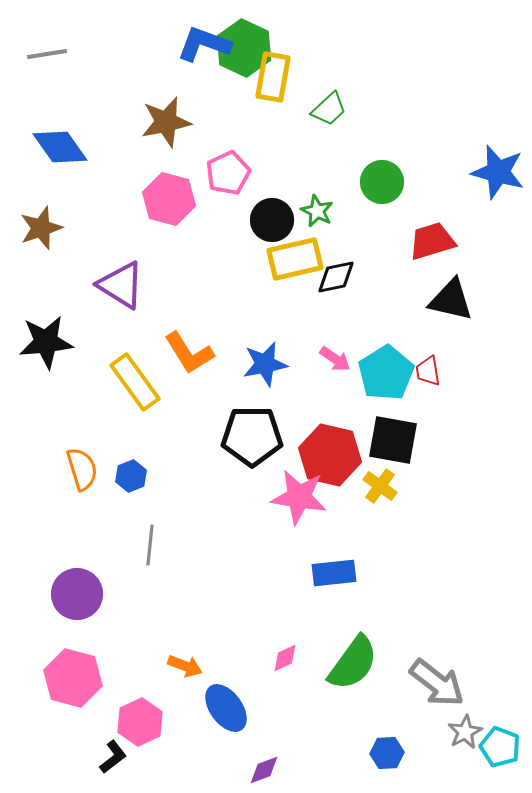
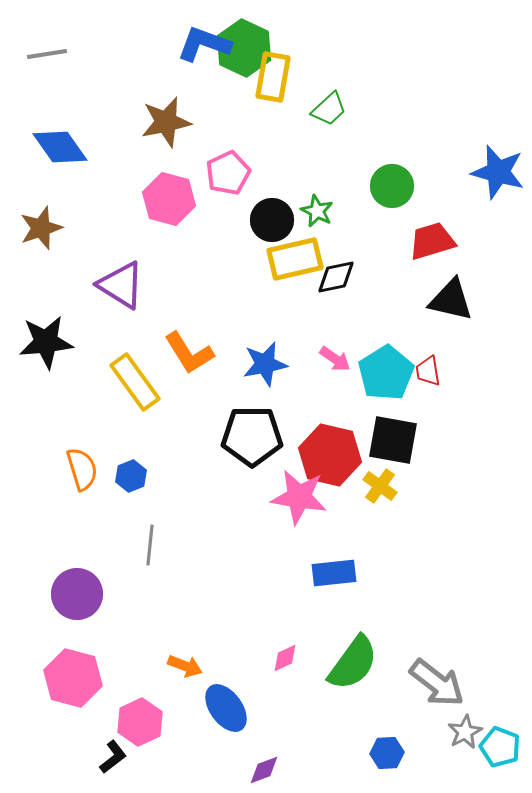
green circle at (382, 182): moved 10 px right, 4 px down
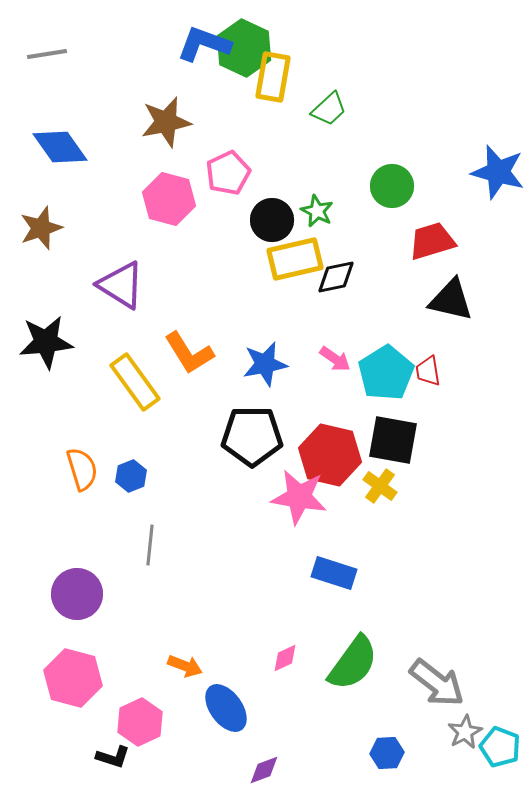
blue rectangle at (334, 573): rotated 24 degrees clockwise
black L-shape at (113, 757): rotated 56 degrees clockwise
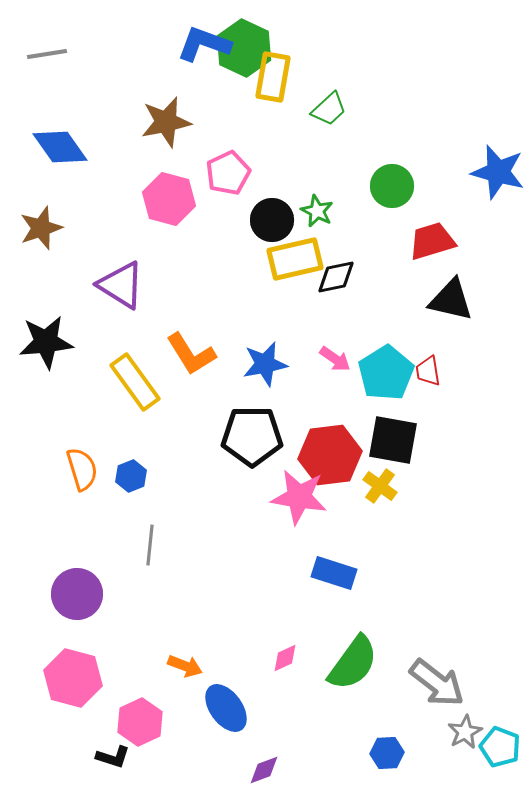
orange L-shape at (189, 353): moved 2 px right, 1 px down
red hexagon at (330, 455): rotated 20 degrees counterclockwise
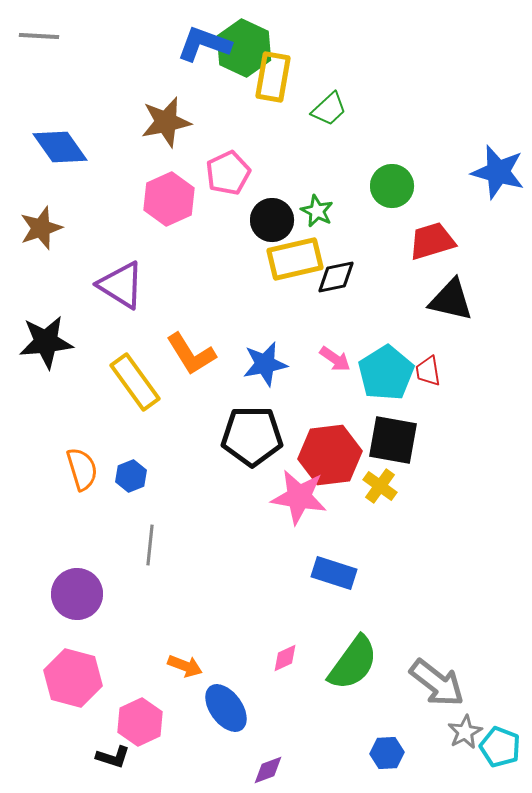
gray line at (47, 54): moved 8 px left, 18 px up; rotated 12 degrees clockwise
pink hexagon at (169, 199): rotated 21 degrees clockwise
purple diamond at (264, 770): moved 4 px right
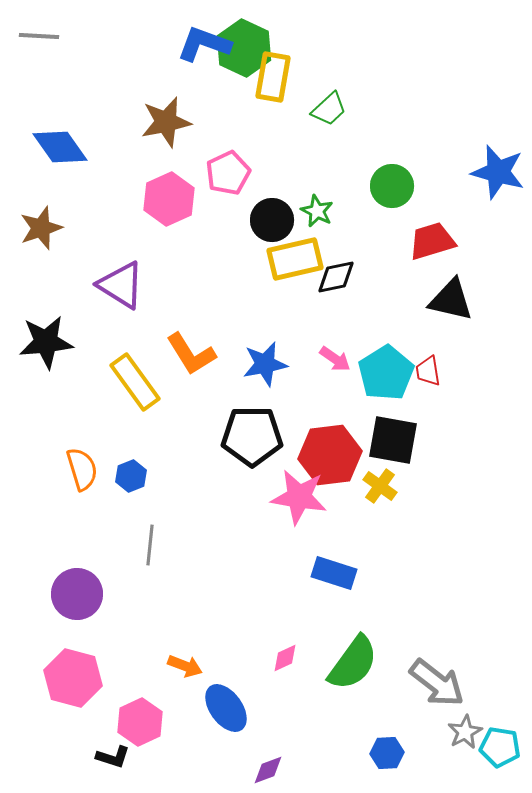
cyan pentagon at (500, 747): rotated 12 degrees counterclockwise
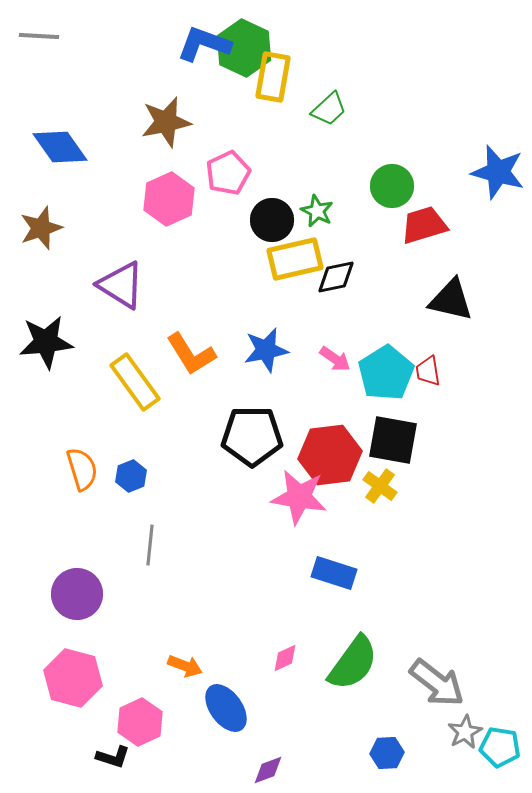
red trapezoid at (432, 241): moved 8 px left, 16 px up
blue star at (265, 364): moved 1 px right, 14 px up
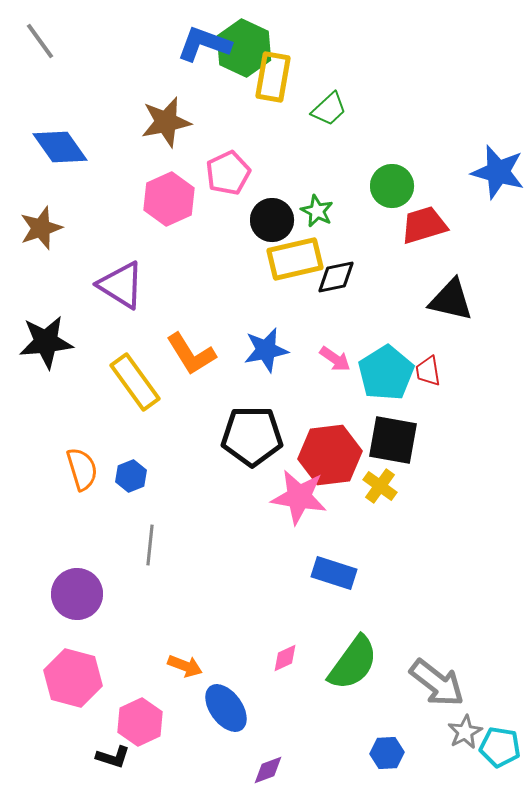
gray line at (39, 36): moved 1 px right, 5 px down; rotated 51 degrees clockwise
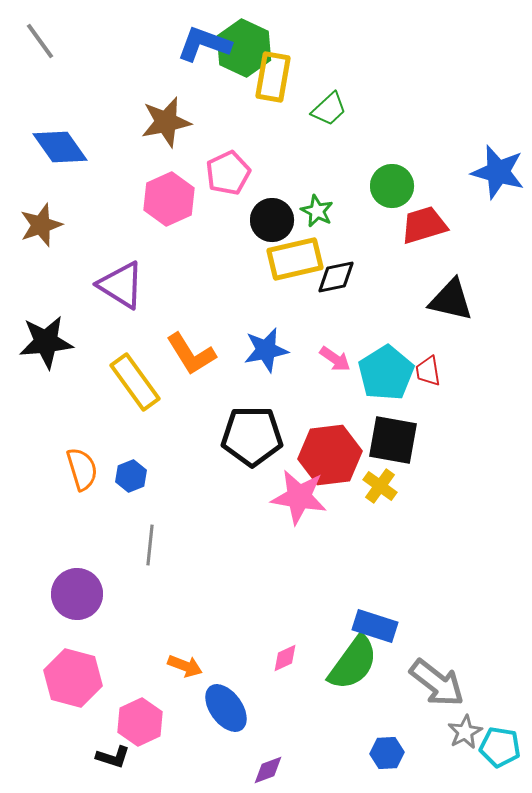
brown star at (41, 228): moved 3 px up
blue rectangle at (334, 573): moved 41 px right, 53 px down
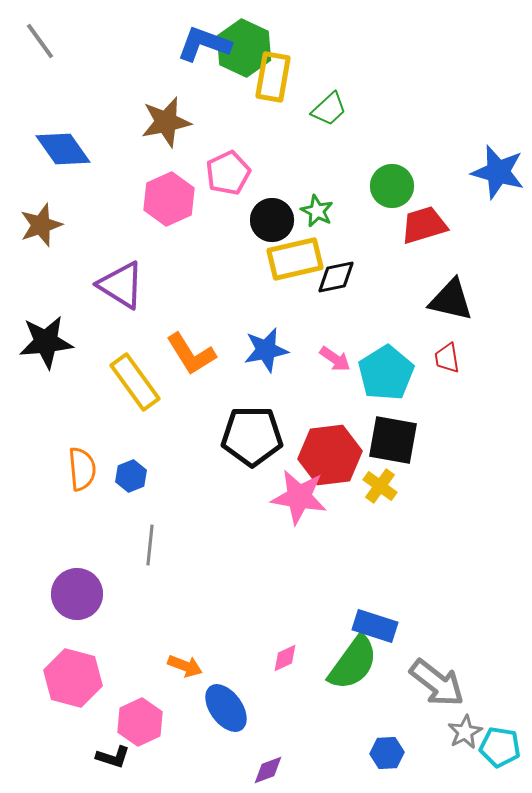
blue diamond at (60, 147): moved 3 px right, 2 px down
red trapezoid at (428, 371): moved 19 px right, 13 px up
orange semicircle at (82, 469): rotated 12 degrees clockwise
